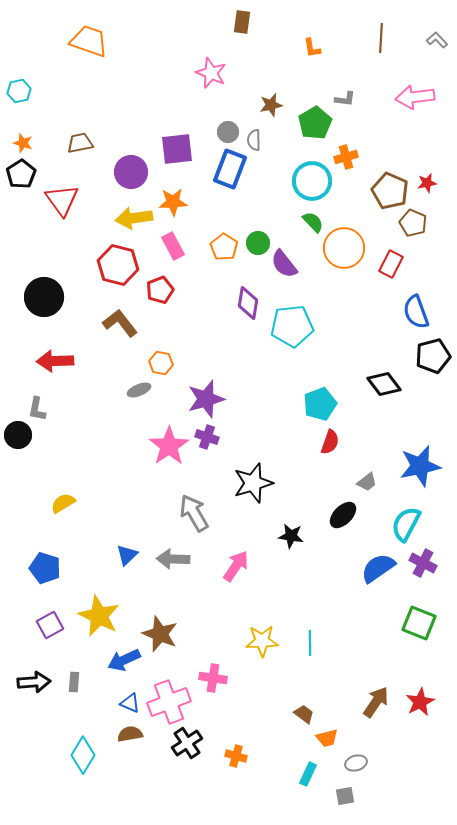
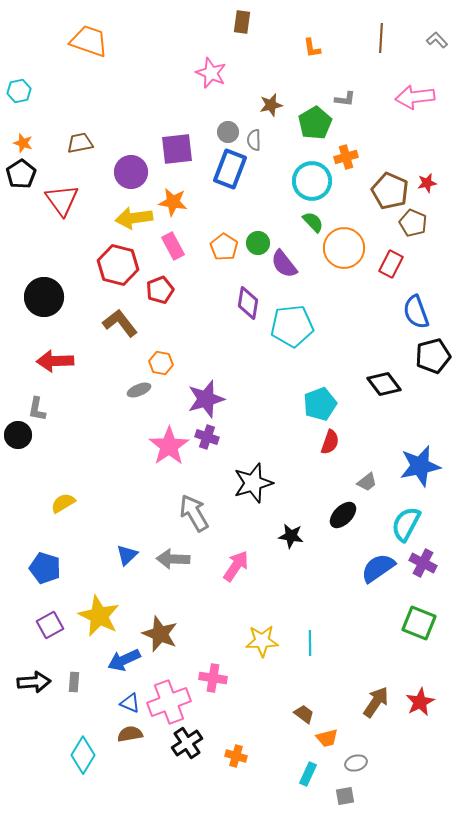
orange star at (173, 202): rotated 12 degrees clockwise
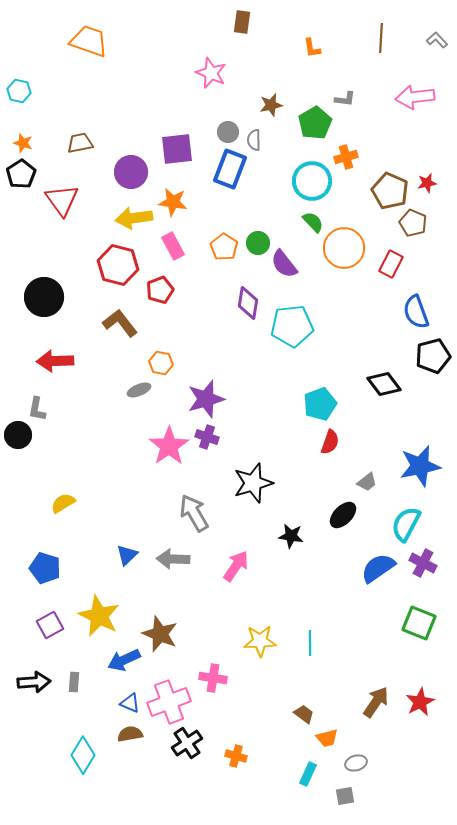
cyan hexagon at (19, 91): rotated 25 degrees clockwise
yellow star at (262, 641): moved 2 px left
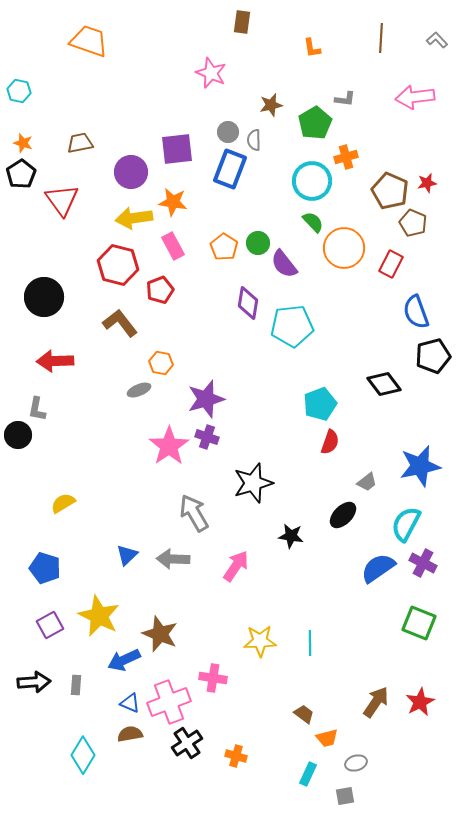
gray rectangle at (74, 682): moved 2 px right, 3 px down
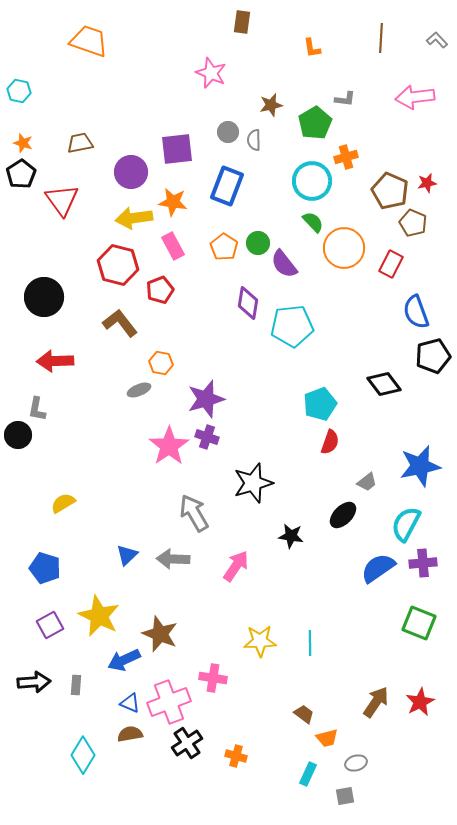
blue rectangle at (230, 169): moved 3 px left, 17 px down
purple cross at (423, 563): rotated 32 degrees counterclockwise
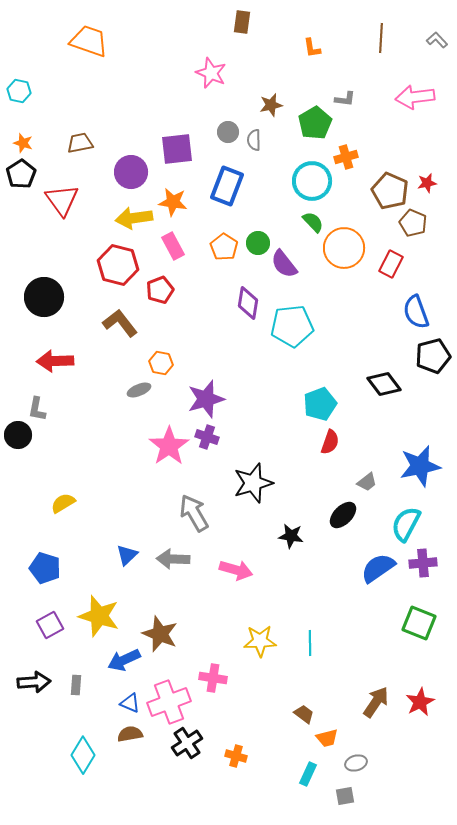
pink arrow at (236, 566): moved 4 px down; rotated 72 degrees clockwise
yellow star at (99, 616): rotated 9 degrees counterclockwise
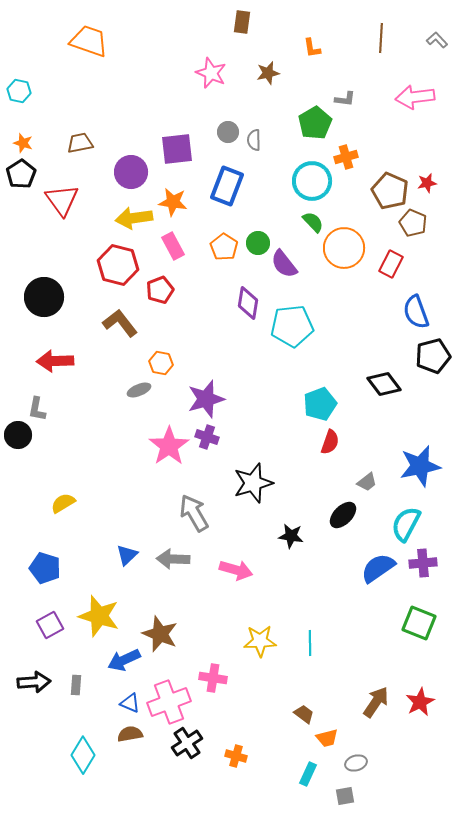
brown star at (271, 105): moved 3 px left, 32 px up
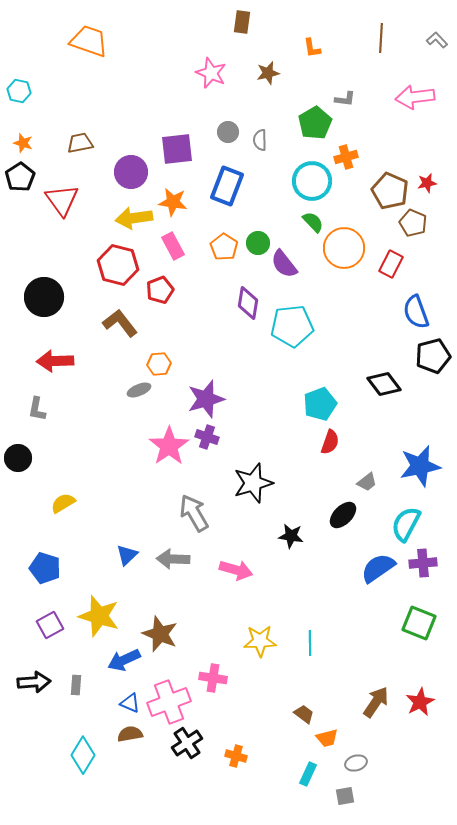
gray semicircle at (254, 140): moved 6 px right
black pentagon at (21, 174): moved 1 px left, 3 px down
orange hexagon at (161, 363): moved 2 px left, 1 px down; rotated 15 degrees counterclockwise
black circle at (18, 435): moved 23 px down
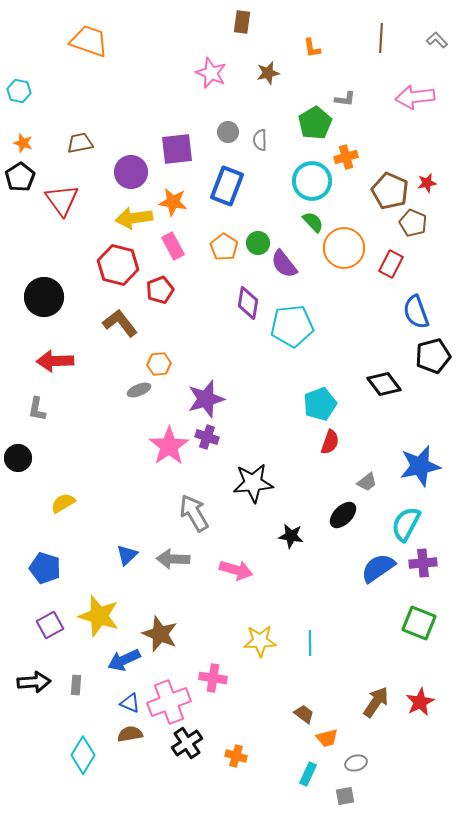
black star at (253, 483): rotated 12 degrees clockwise
